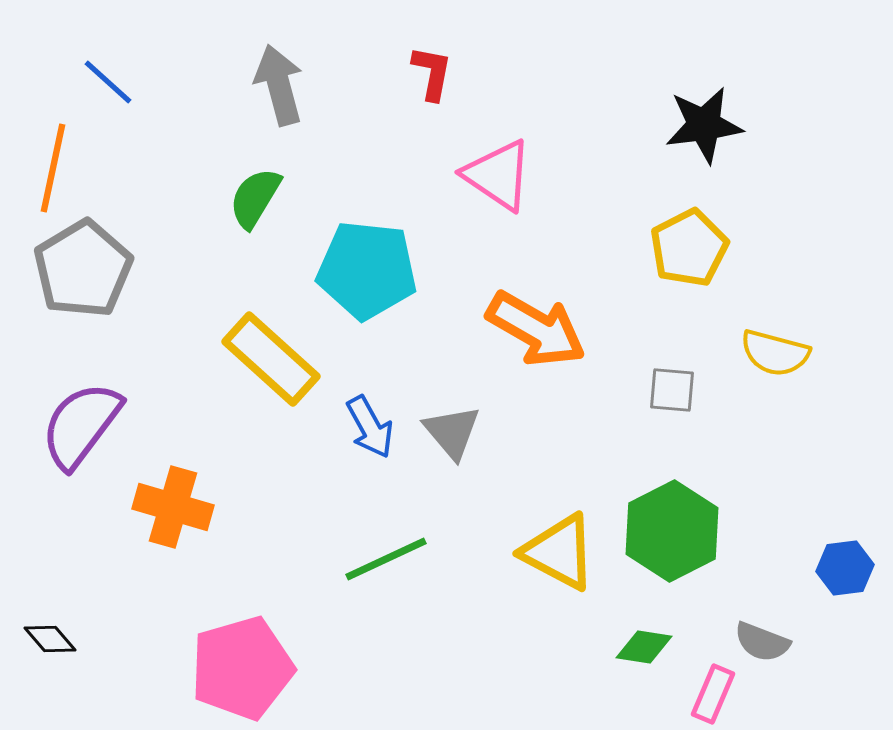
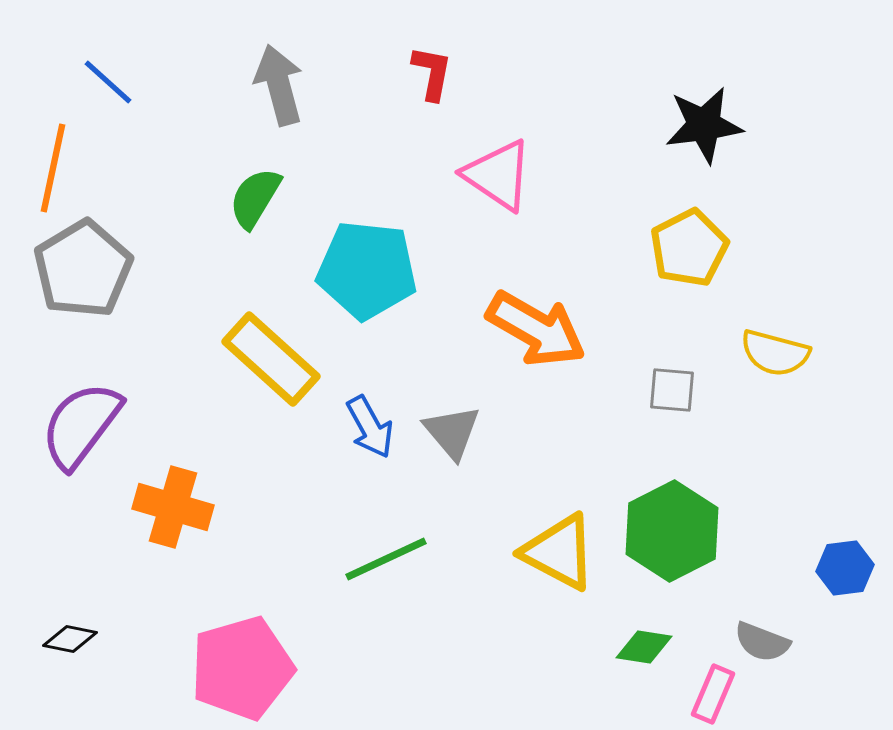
black diamond: moved 20 px right; rotated 38 degrees counterclockwise
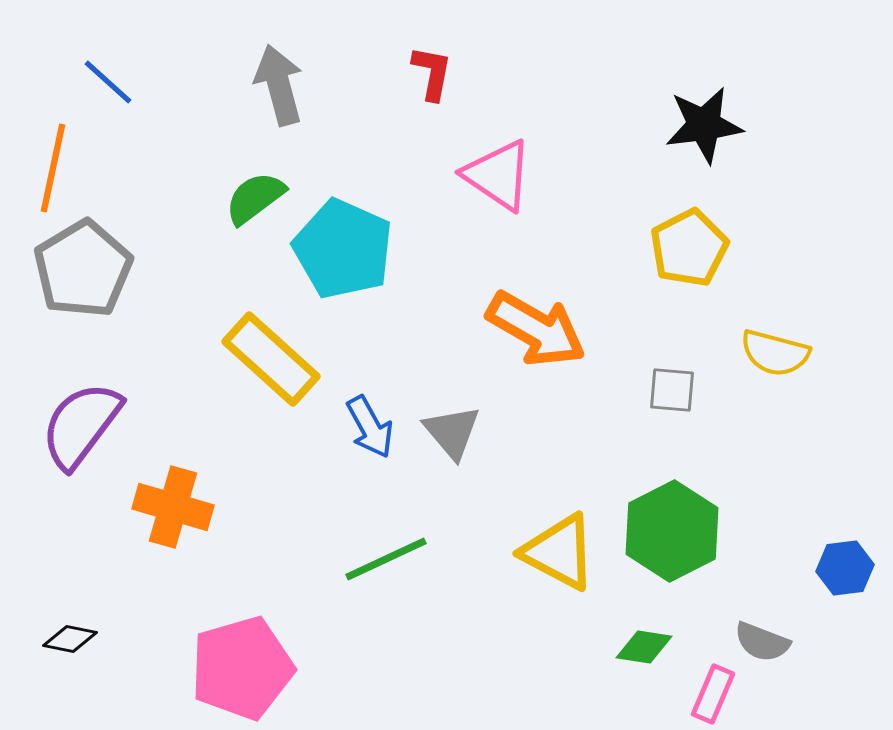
green semicircle: rotated 22 degrees clockwise
cyan pentagon: moved 24 px left, 21 px up; rotated 18 degrees clockwise
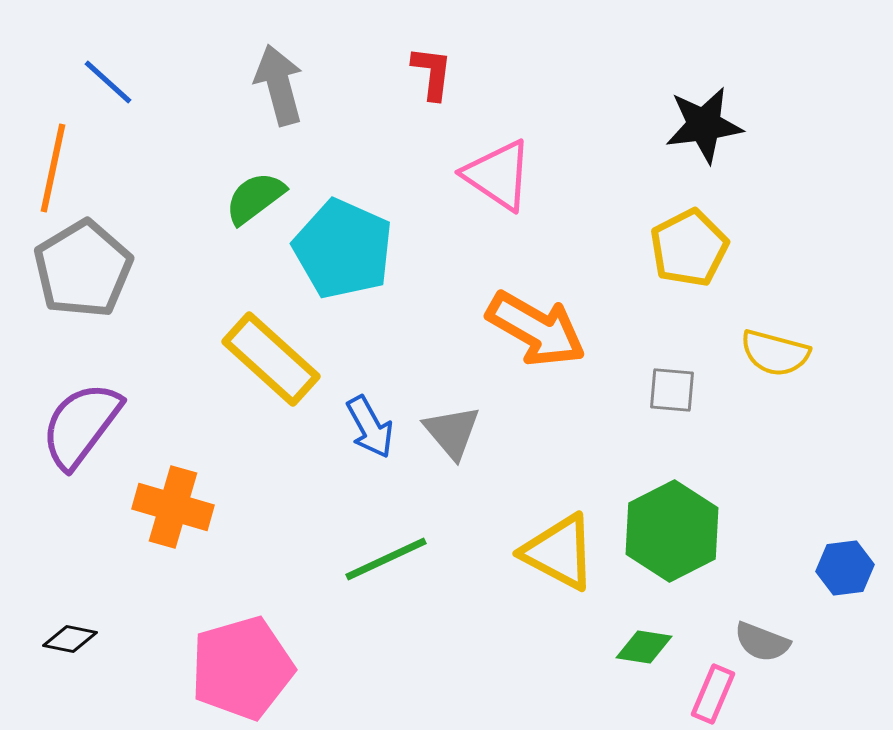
red L-shape: rotated 4 degrees counterclockwise
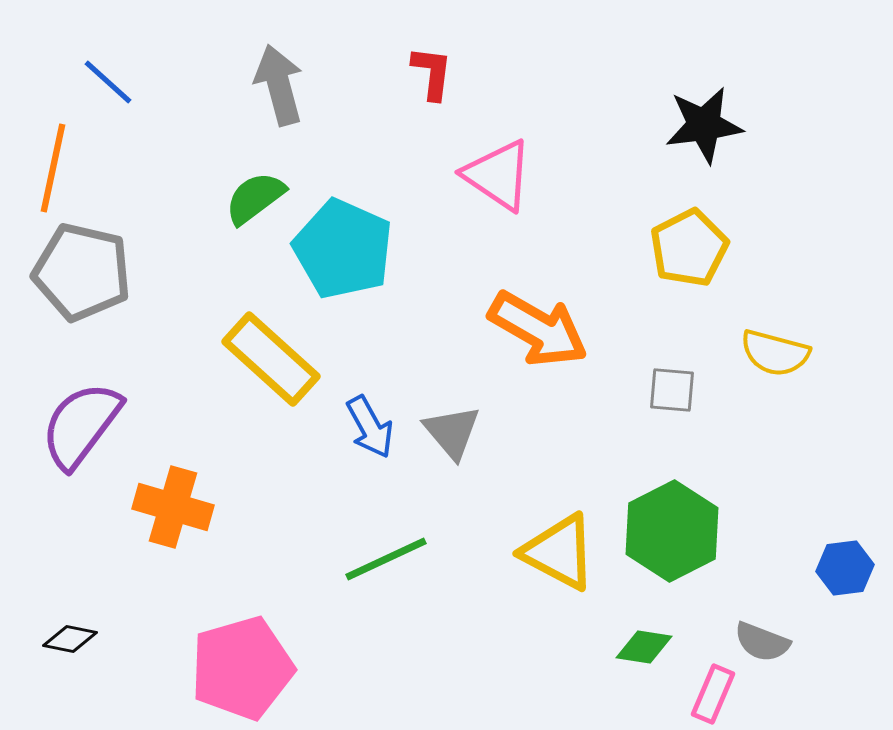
gray pentagon: moved 1 px left, 3 px down; rotated 28 degrees counterclockwise
orange arrow: moved 2 px right
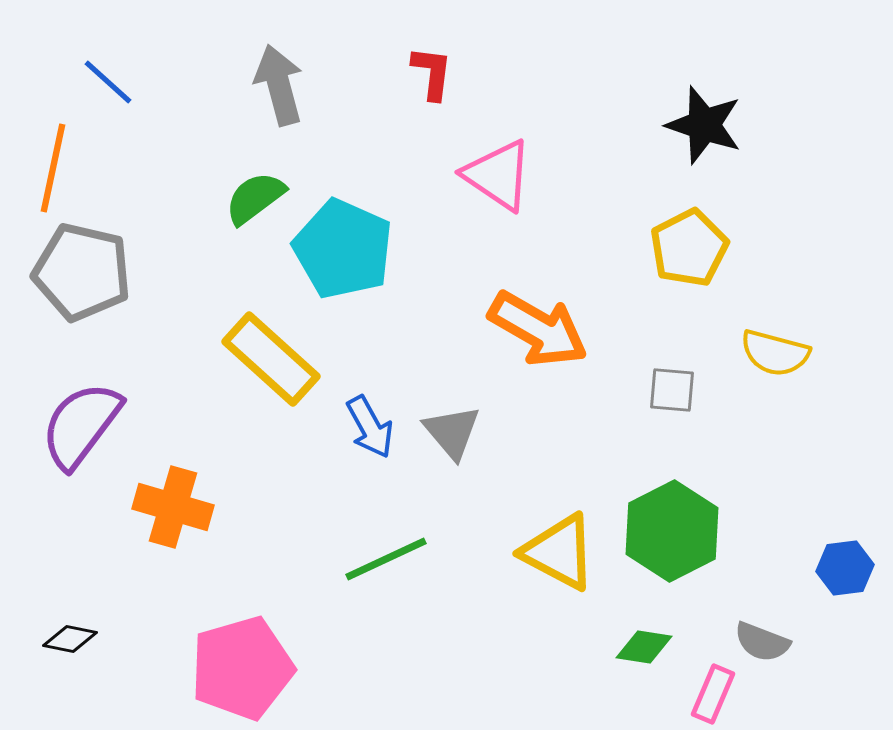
black star: rotated 26 degrees clockwise
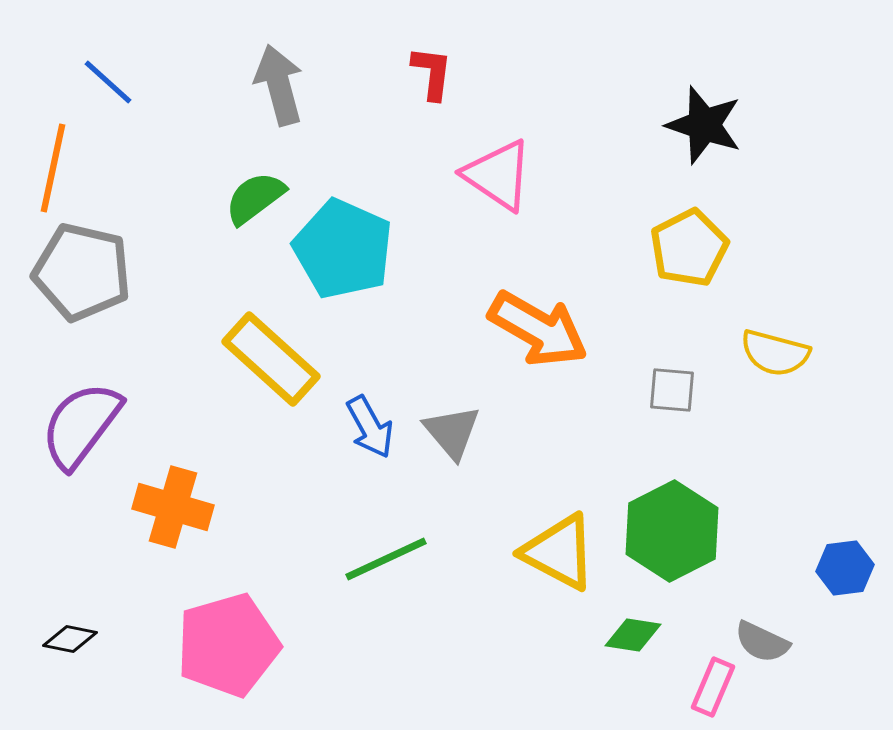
gray semicircle: rotated 4 degrees clockwise
green diamond: moved 11 px left, 12 px up
pink pentagon: moved 14 px left, 23 px up
pink rectangle: moved 7 px up
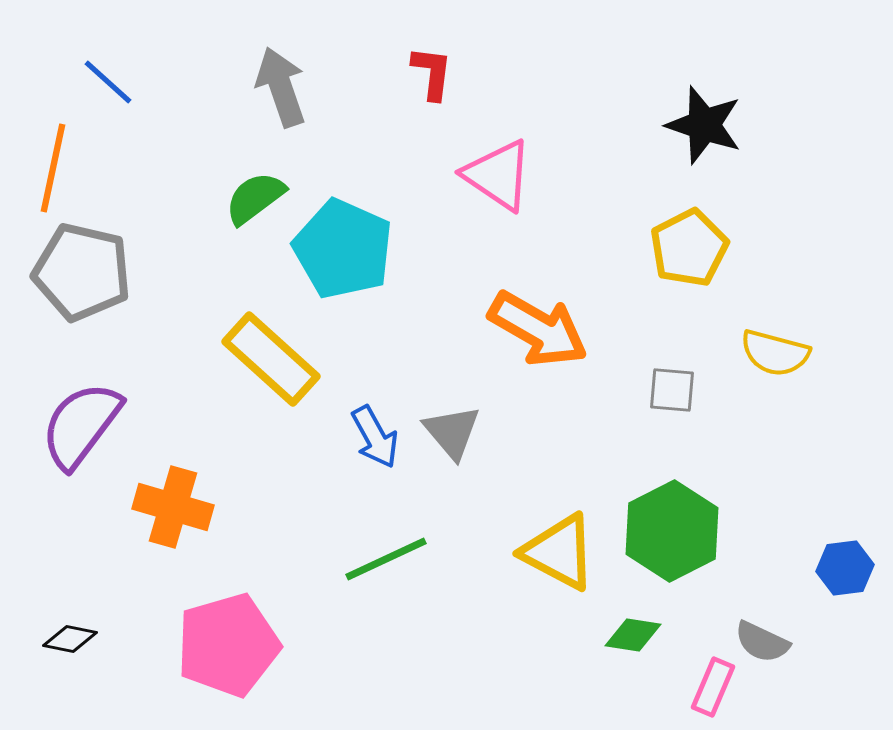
gray arrow: moved 2 px right, 2 px down; rotated 4 degrees counterclockwise
blue arrow: moved 5 px right, 10 px down
